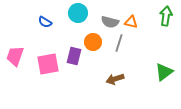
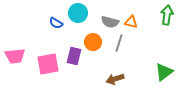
green arrow: moved 1 px right, 1 px up
blue semicircle: moved 11 px right, 1 px down
pink trapezoid: rotated 115 degrees counterclockwise
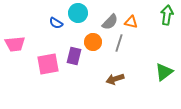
gray semicircle: rotated 60 degrees counterclockwise
pink trapezoid: moved 12 px up
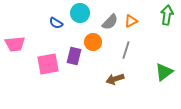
cyan circle: moved 2 px right
orange triangle: moved 1 px up; rotated 40 degrees counterclockwise
gray line: moved 7 px right, 7 px down
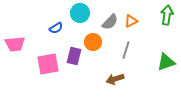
blue semicircle: moved 5 px down; rotated 64 degrees counterclockwise
green triangle: moved 2 px right, 10 px up; rotated 18 degrees clockwise
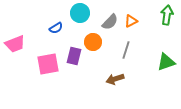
pink trapezoid: rotated 15 degrees counterclockwise
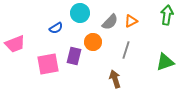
green triangle: moved 1 px left
brown arrow: rotated 90 degrees clockwise
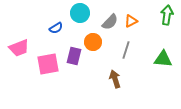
pink trapezoid: moved 4 px right, 4 px down
green triangle: moved 2 px left, 3 px up; rotated 24 degrees clockwise
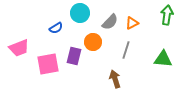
orange triangle: moved 1 px right, 2 px down
